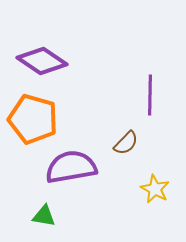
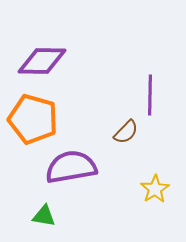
purple diamond: rotated 33 degrees counterclockwise
brown semicircle: moved 11 px up
yellow star: rotated 12 degrees clockwise
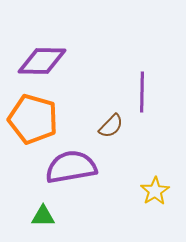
purple line: moved 8 px left, 3 px up
brown semicircle: moved 15 px left, 6 px up
yellow star: moved 2 px down
green triangle: moved 1 px left; rotated 10 degrees counterclockwise
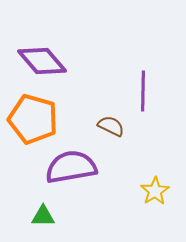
purple diamond: rotated 48 degrees clockwise
purple line: moved 1 px right, 1 px up
brown semicircle: rotated 108 degrees counterclockwise
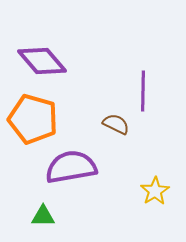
brown semicircle: moved 5 px right, 2 px up
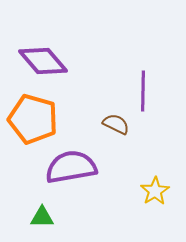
purple diamond: moved 1 px right
green triangle: moved 1 px left, 1 px down
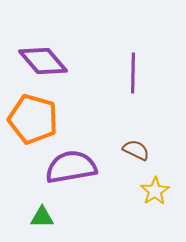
purple line: moved 10 px left, 18 px up
brown semicircle: moved 20 px right, 26 px down
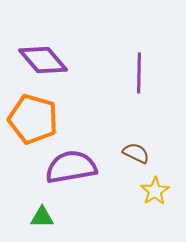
purple diamond: moved 1 px up
purple line: moved 6 px right
brown semicircle: moved 3 px down
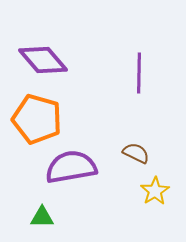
orange pentagon: moved 4 px right
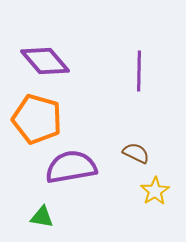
purple diamond: moved 2 px right, 1 px down
purple line: moved 2 px up
green triangle: rotated 10 degrees clockwise
